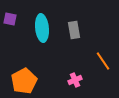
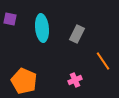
gray rectangle: moved 3 px right, 4 px down; rotated 36 degrees clockwise
orange pentagon: rotated 20 degrees counterclockwise
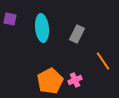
orange pentagon: moved 26 px right; rotated 20 degrees clockwise
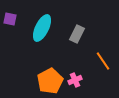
cyan ellipse: rotated 32 degrees clockwise
